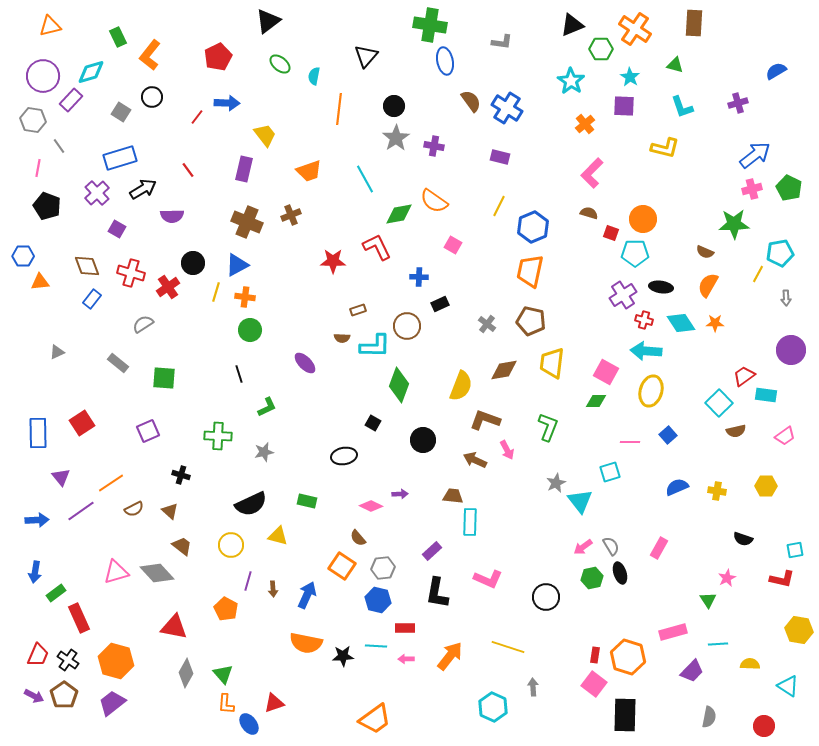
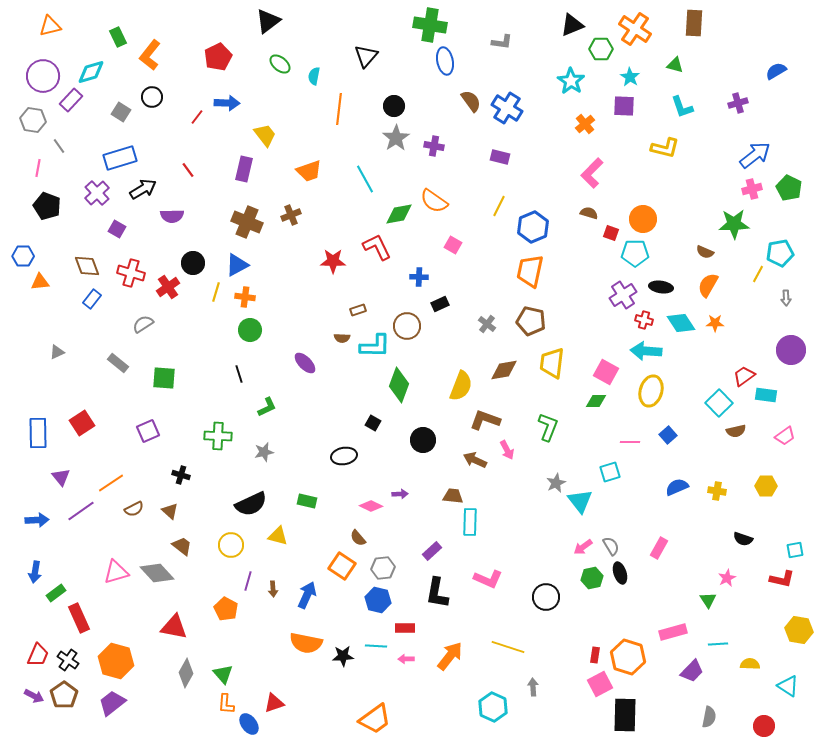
pink square at (594, 684): moved 6 px right; rotated 25 degrees clockwise
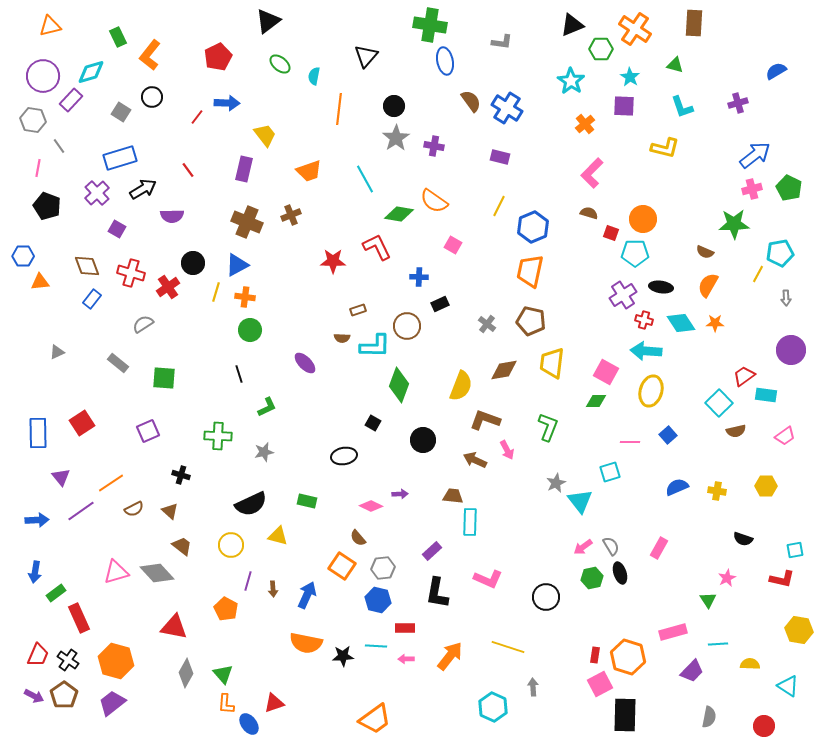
green diamond at (399, 214): rotated 20 degrees clockwise
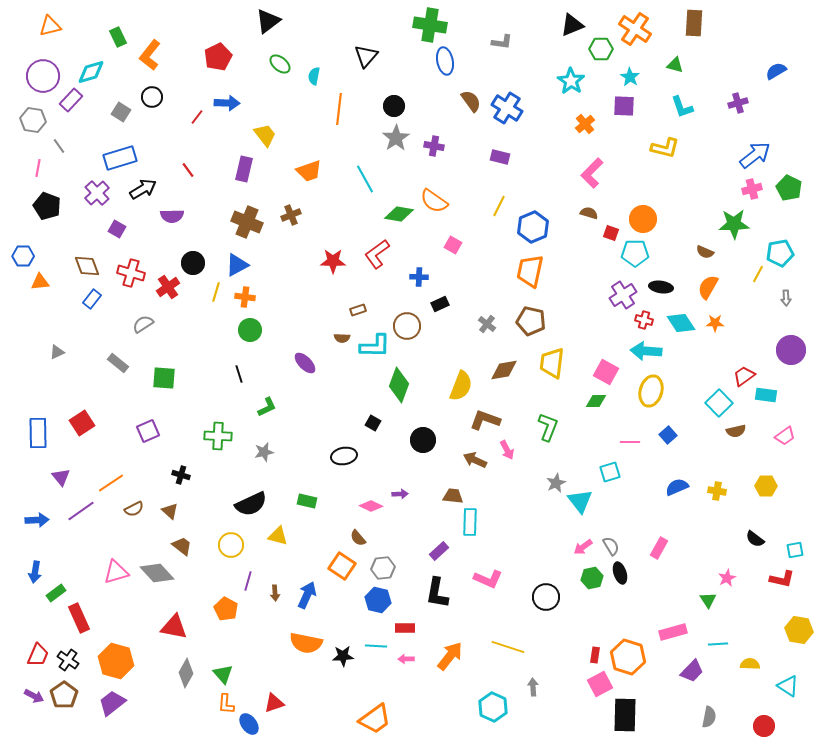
red L-shape at (377, 247): moved 7 px down; rotated 100 degrees counterclockwise
orange semicircle at (708, 285): moved 2 px down
black semicircle at (743, 539): moved 12 px right; rotated 18 degrees clockwise
purple rectangle at (432, 551): moved 7 px right
brown arrow at (273, 589): moved 2 px right, 4 px down
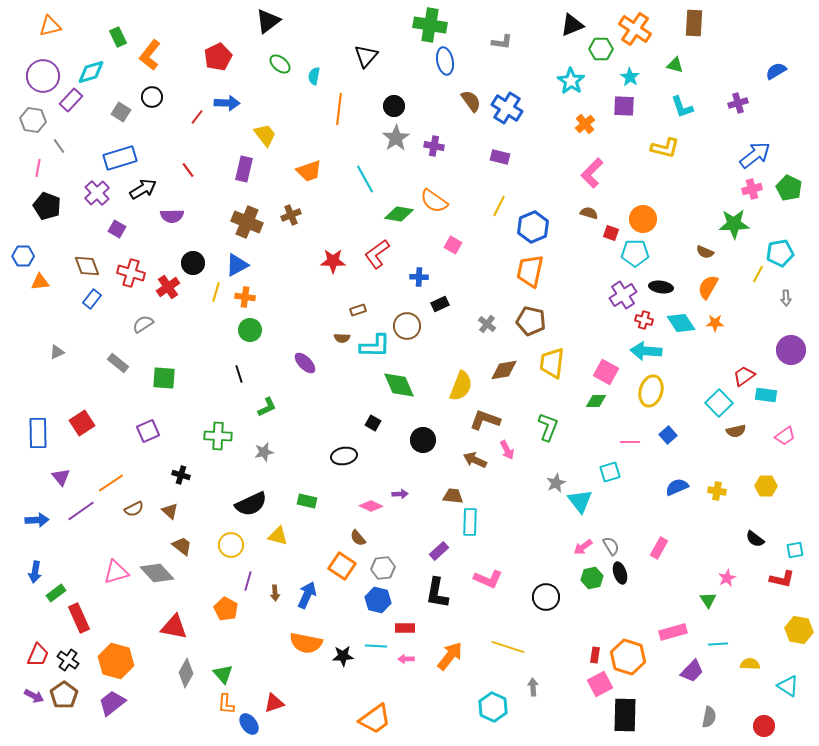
green diamond at (399, 385): rotated 44 degrees counterclockwise
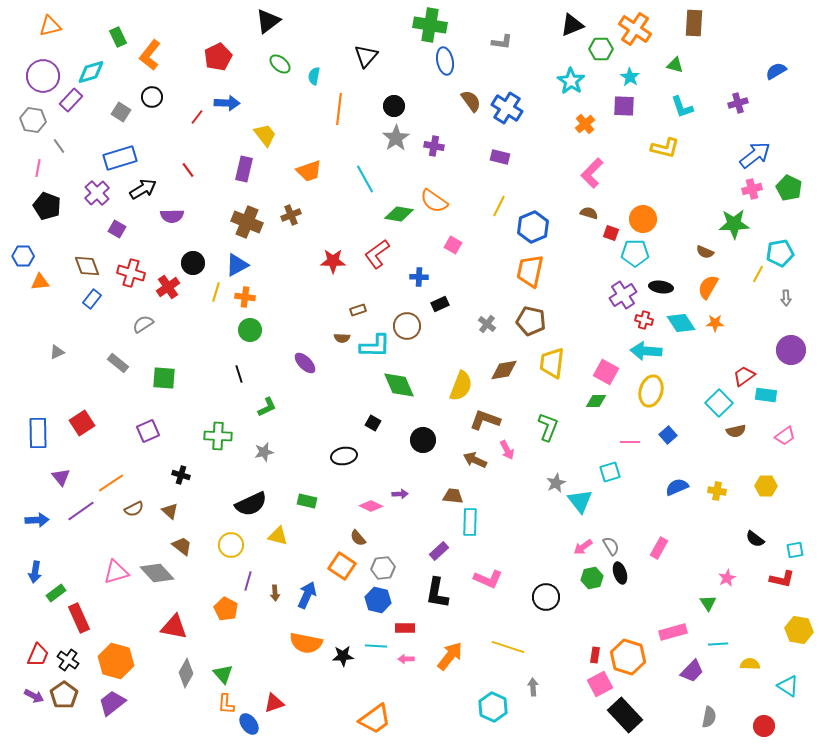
green triangle at (708, 600): moved 3 px down
black rectangle at (625, 715): rotated 44 degrees counterclockwise
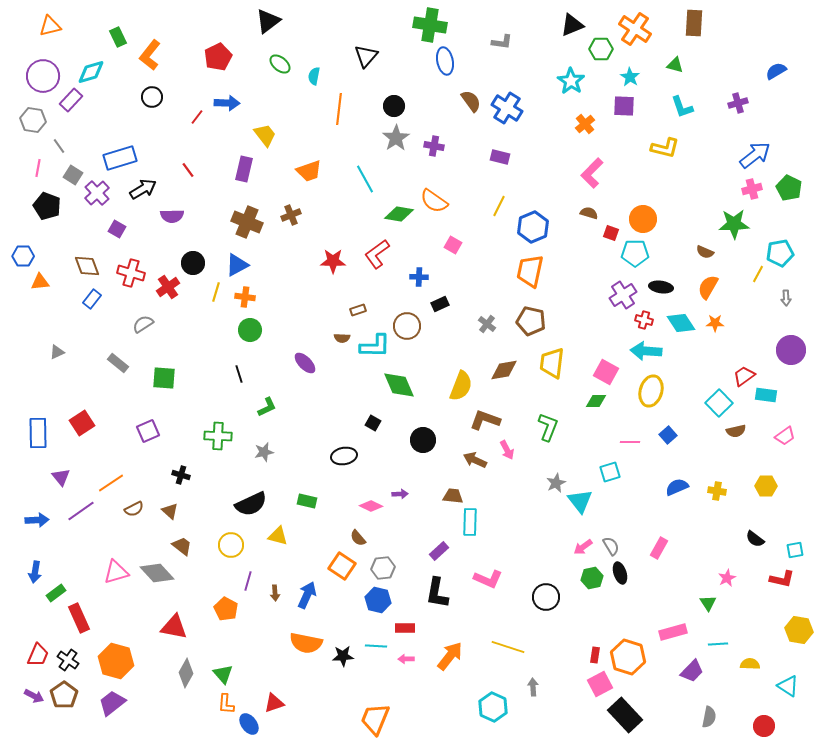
gray square at (121, 112): moved 48 px left, 63 px down
orange trapezoid at (375, 719): rotated 148 degrees clockwise
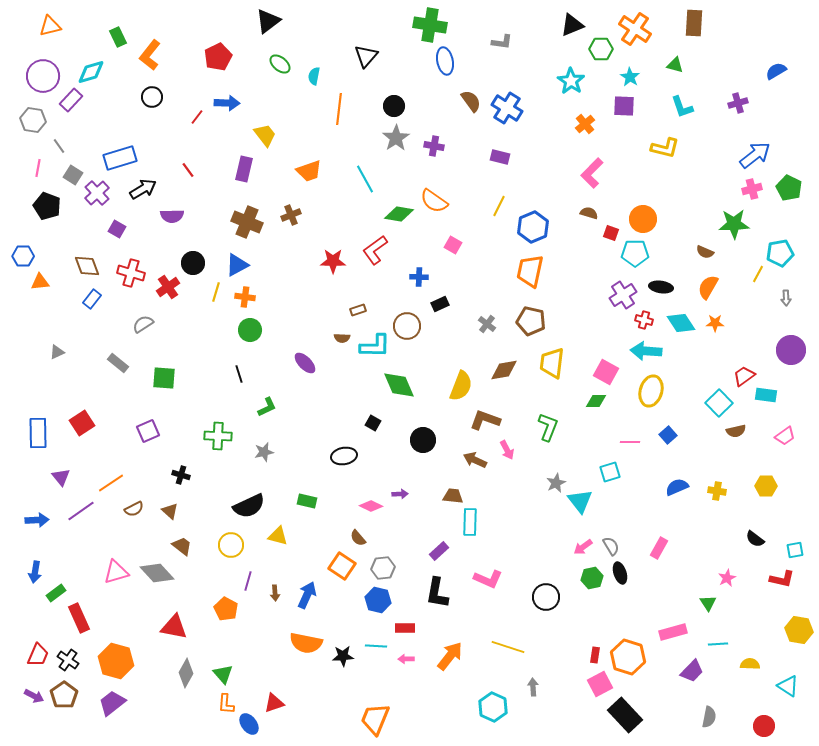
red L-shape at (377, 254): moved 2 px left, 4 px up
black semicircle at (251, 504): moved 2 px left, 2 px down
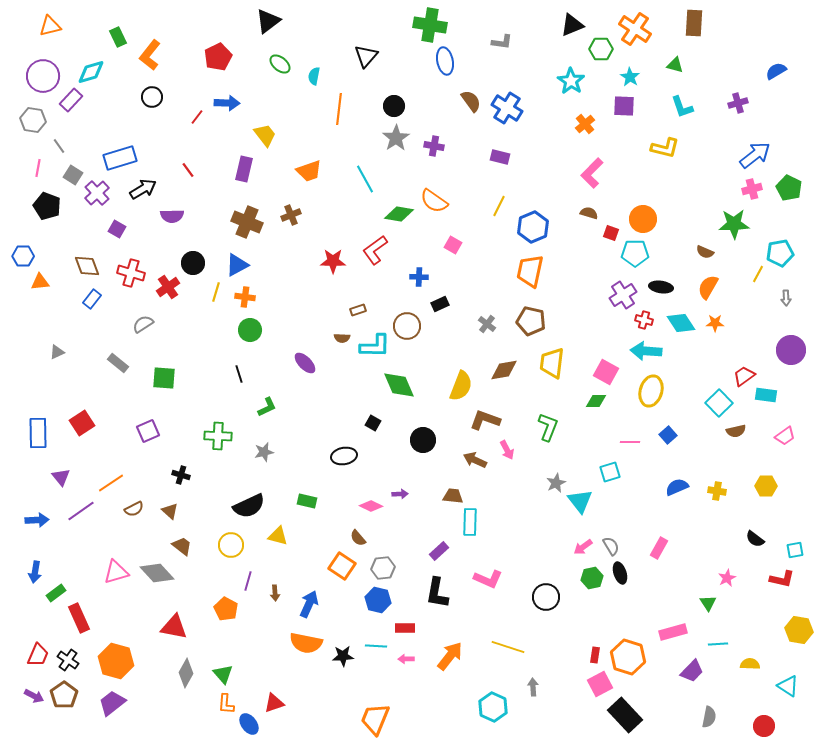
blue arrow at (307, 595): moved 2 px right, 9 px down
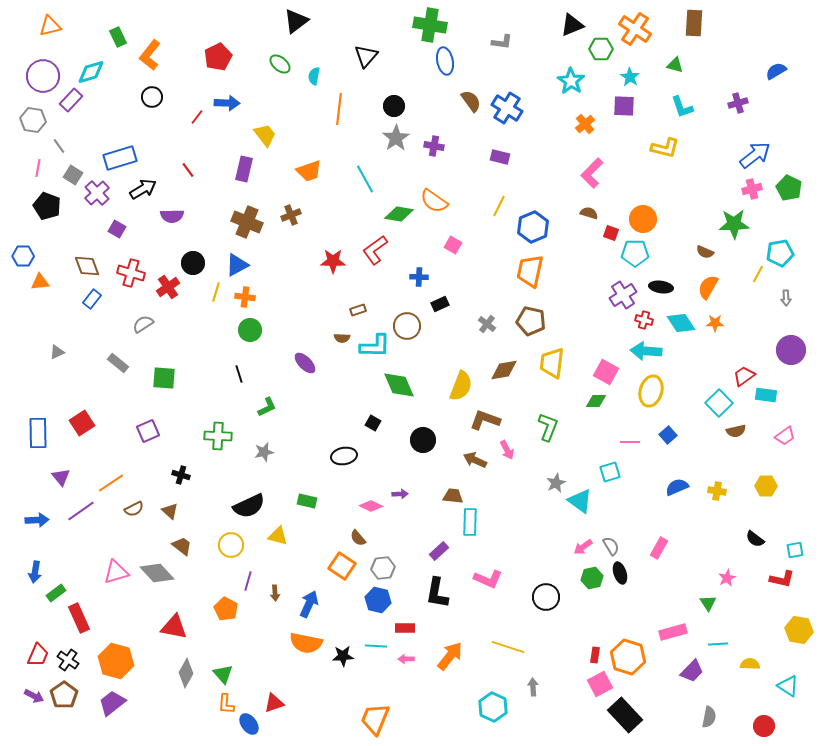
black triangle at (268, 21): moved 28 px right
cyan triangle at (580, 501): rotated 16 degrees counterclockwise
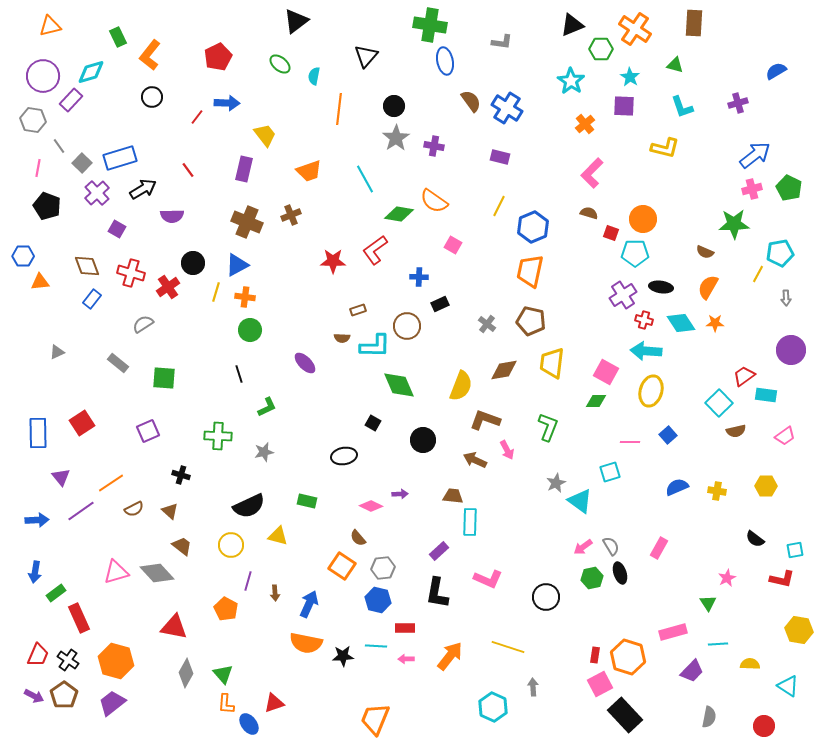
gray square at (73, 175): moved 9 px right, 12 px up; rotated 12 degrees clockwise
